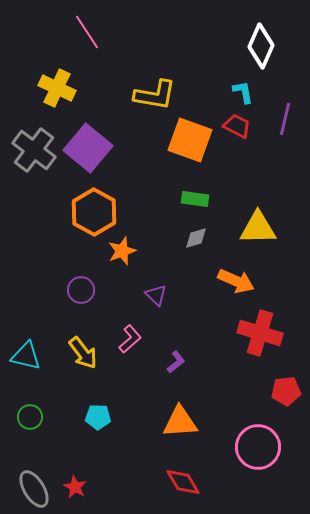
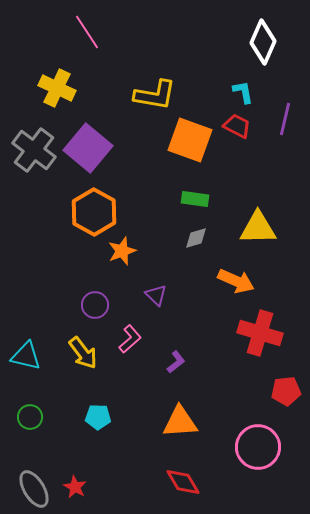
white diamond: moved 2 px right, 4 px up
purple circle: moved 14 px right, 15 px down
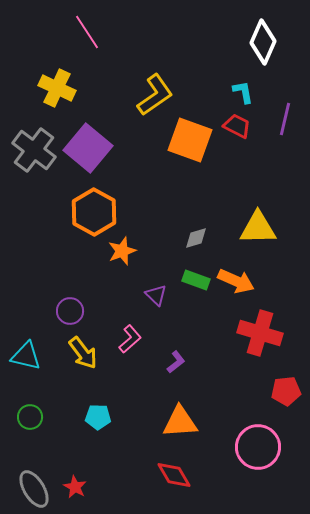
yellow L-shape: rotated 45 degrees counterclockwise
green rectangle: moved 1 px right, 81 px down; rotated 12 degrees clockwise
purple circle: moved 25 px left, 6 px down
red diamond: moved 9 px left, 7 px up
